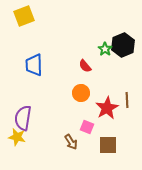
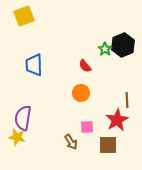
red star: moved 10 px right, 12 px down
pink square: rotated 24 degrees counterclockwise
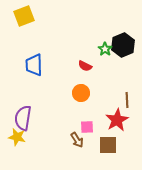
red semicircle: rotated 24 degrees counterclockwise
brown arrow: moved 6 px right, 2 px up
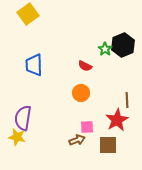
yellow square: moved 4 px right, 2 px up; rotated 15 degrees counterclockwise
brown arrow: rotated 77 degrees counterclockwise
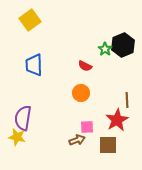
yellow square: moved 2 px right, 6 px down
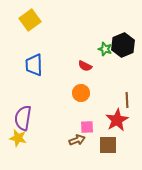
green star: rotated 16 degrees counterclockwise
yellow star: moved 1 px right, 1 px down
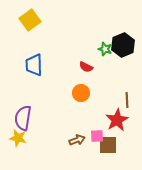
red semicircle: moved 1 px right, 1 px down
pink square: moved 10 px right, 9 px down
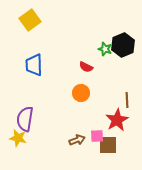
purple semicircle: moved 2 px right, 1 px down
